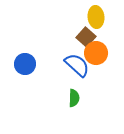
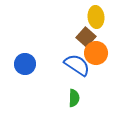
blue semicircle: rotated 8 degrees counterclockwise
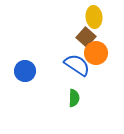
yellow ellipse: moved 2 px left
blue circle: moved 7 px down
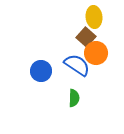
blue circle: moved 16 px right
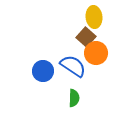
blue semicircle: moved 4 px left, 1 px down
blue circle: moved 2 px right
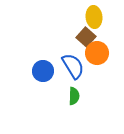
orange circle: moved 1 px right
blue semicircle: rotated 24 degrees clockwise
green semicircle: moved 2 px up
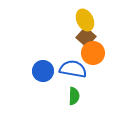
yellow ellipse: moved 9 px left, 3 px down; rotated 20 degrees counterclockwise
orange circle: moved 4 px left
blue semicircle: moved 3 px down; rotated 48 degrees counterclockwise
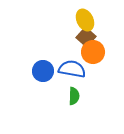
orange circle: moved 1 px up
blue semicircle: moved 1 px left
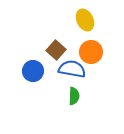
brown square: moved 30 px left, 13 px down
orange circle: moved 2 px left
blue circle: moved 10 px left
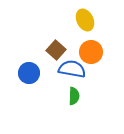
blue circle: moved 4 px left, 2 px down
